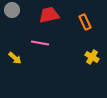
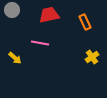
yellow cross: rotated 24 degrees clockwise
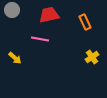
pink line: moved 4 px up
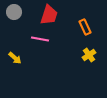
gray circle: moved 2 px right, 2 px down
red trapezoid: rotated 120 degrees clockwise
orange rectangle: moved 5 px down
yellow cross: moved 3 px left, 2 px up
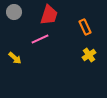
pink line: rotated 36 degrees counterclockwise
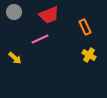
red trapezoid: rotated 50 degrees clockwise
yellow cross: rotated 24 degrees counterclockwise
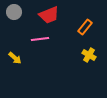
orange rectangle: rotated 63 degrees clockwise
pink line: rotated 18 degrees clockwise
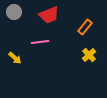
pink line: moved 3 px down
yellow cross: rotated 16 degrees clockwise
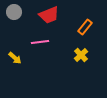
yellow cross: moved 8 px left
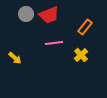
gray circle: moved 12 px right, 2 px down
pink line: moved 14 px right, 1 px down
